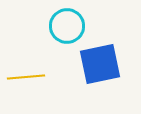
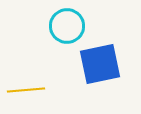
yellow line: moved 13 px down
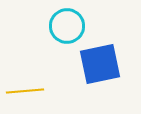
yellow line: moved 1 px left, 1 px down
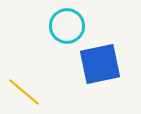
yellow line: moved 1 px left, 1 px down; rotated 45 degrees clockwise
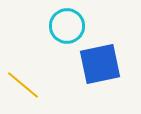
yellow line: moved 1 px left, 7 px up
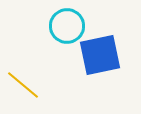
blue square: moved 9 px up
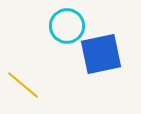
blue square: moved 1 px right, 1 px up
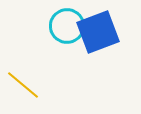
blue square: moved 3 px left, 22 px up; rotated 9 degrees counterclockwise
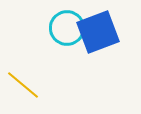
cyan circle: moved 2 px down
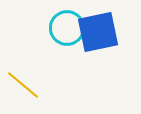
blue square: rotated 9 degrees clockwise
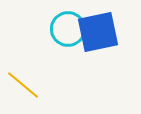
cyan circle: moved 1 px right, 1 px down
